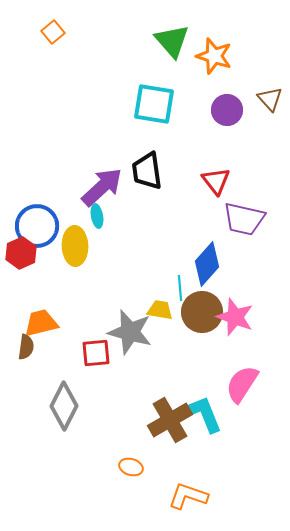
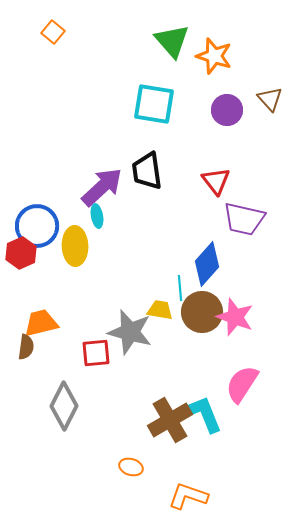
orange square: rotated 10 degrees counterclockwise
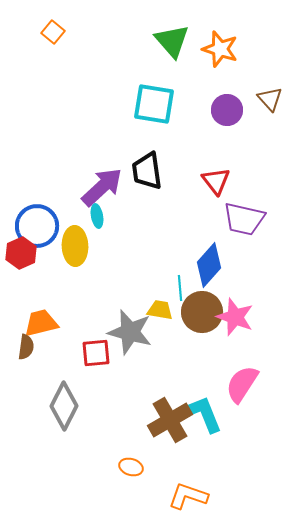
orange star: moved 6 px right, 7 px up
blue diamond: moved 2 px right, 1 px down
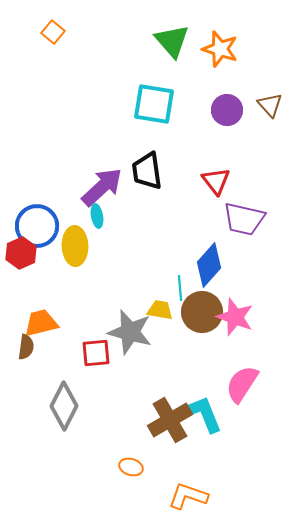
brown triangle: moved 6 px down
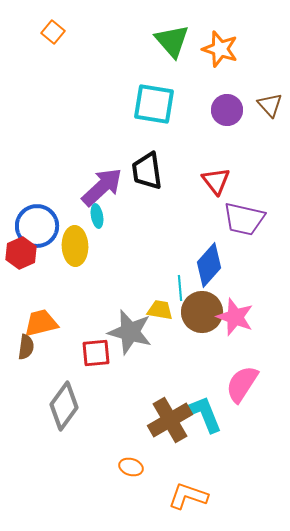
gray diamond: rotated 9 degrees clockwise
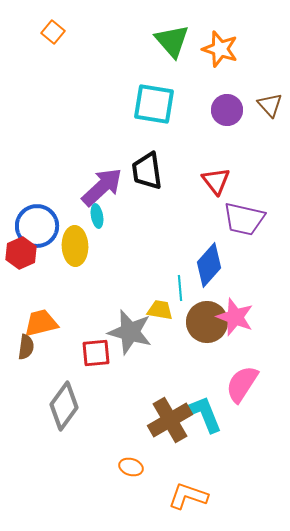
brown circle: moved 5 px right, 10 px down
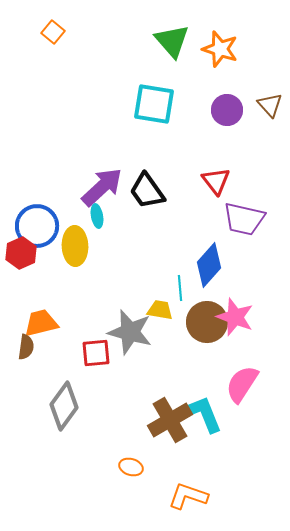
black trapezoid: moved 20 px down; rotated 27 degrees counterclockwise
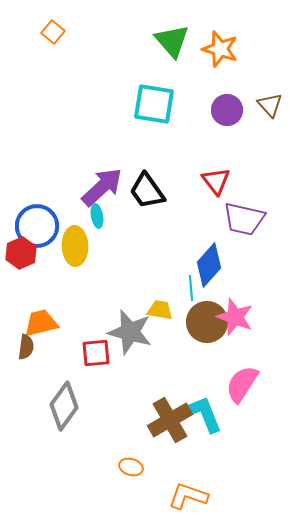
cyan line: moved 11 px right
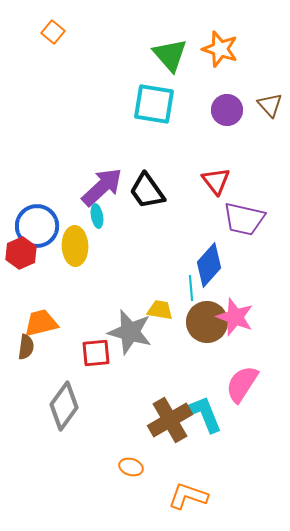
green triangle: moved 2 px left, 14 px down
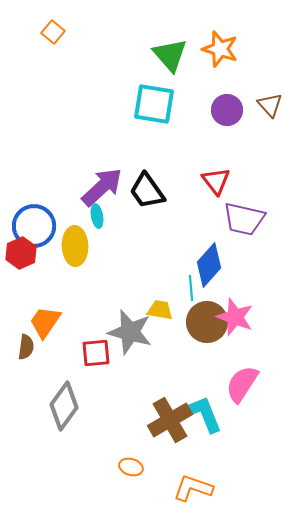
blue circle: moved 3 px left
orange trapezoid: moved 4 px right, 1 px up; rotated 42 degrees counterclockwise
orange L-shape: moved 5 px right, 8 px up
